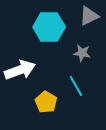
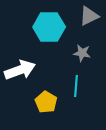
cyan line: rotated 35 degrees clockwise
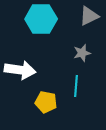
cyan hexagon: moved 8 px left, 8 px up
gray star: rotated 24 degrees counterclockwise
white arrow: rotated 28 degrees clockwise
yellow pentagon: rotated 20 degrees counterclockwise
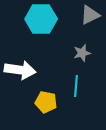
gray triangle: moved 1 px right, 1 px up
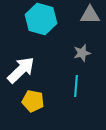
gray triangle: rotated 25 degrees clockwise
cyan hexagon: rotated 16 degrees clockwise
white arrow: moved 1 px right; rotated 52 degrees counterclockwise
yellow pentagon: moved 13 px left, 1 px up
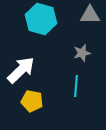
yellow pentagon: moved 1 px left
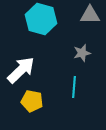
cyan line: moved 2 px left, 1 px down
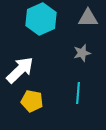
gray triangle: moved 2 px left, 3 px down
cyan hexagon: rotated 20 degrees clockwise
white arrow: moved 1 px left
cyan line: moved 4 px right, 6 px down
